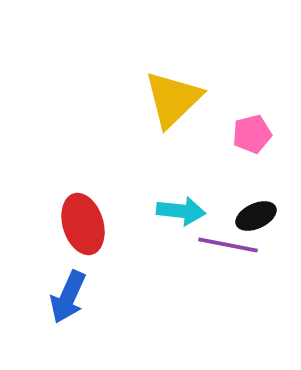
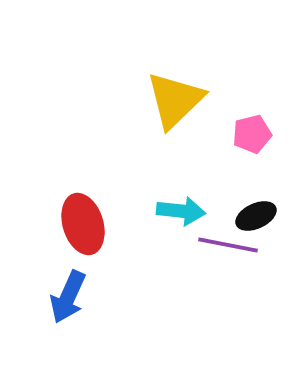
yellow triangle: moved 2 px right, 1 px down
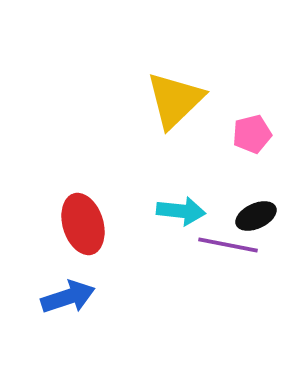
blue arrow: rotated 132 degrees counterclockwise
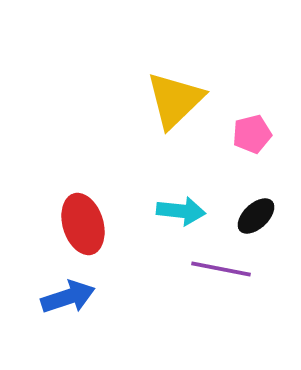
black ellipse: rotated 18 degrees counterclockwise
purple line: moved 7 px left, 24 px down
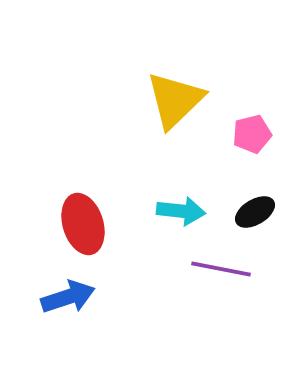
black ellipse: moved 1 px left, 4 px up; rotated 12 degrees clockwise
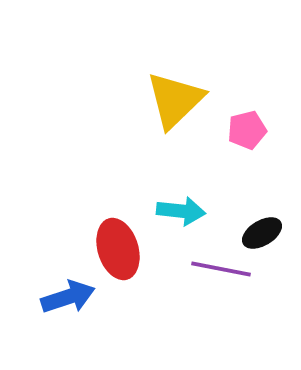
pink pentagon: moved 5 px left, 4 px up
black ellipse: moved 7 px right, 21 px down
red ellipse: moved 35 px right, 25 px down
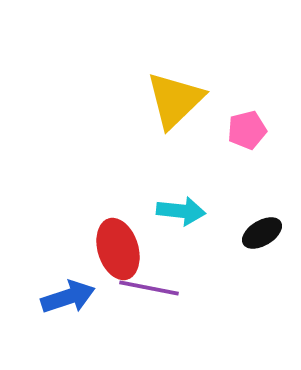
purple line: moved 72 px left, 19 px down
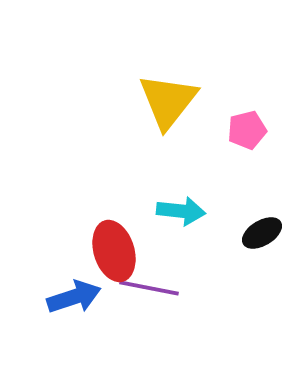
yellow triangle: moved 7 px left, 1 px down; rotated 8 degrees counterclockwise
red ellipse: moved 4 px left, 2 px down
blue arrow: moved 6 px right
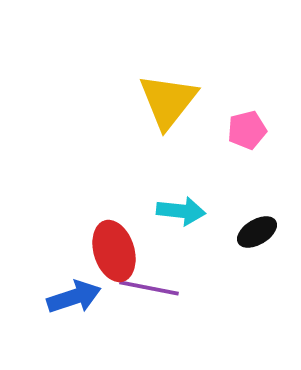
black ellipse: moved 5 px left, 1 px up
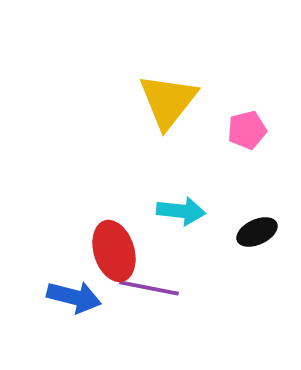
black ellipse: rotated 6 degrees clockwise
blue arrow: rotated 32 degrees clockwise
